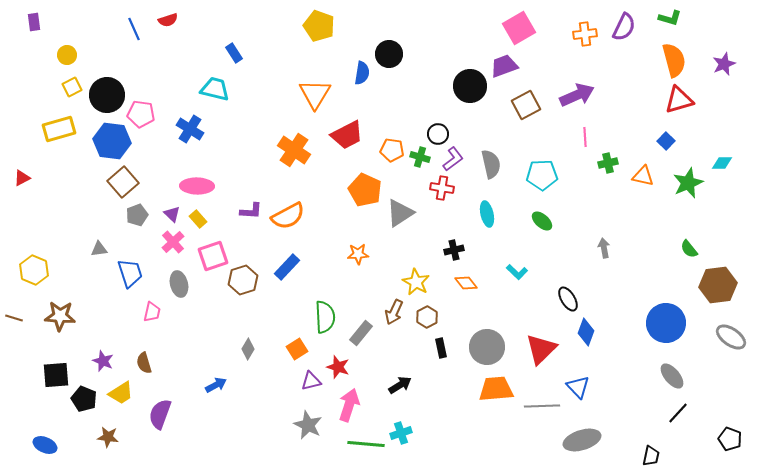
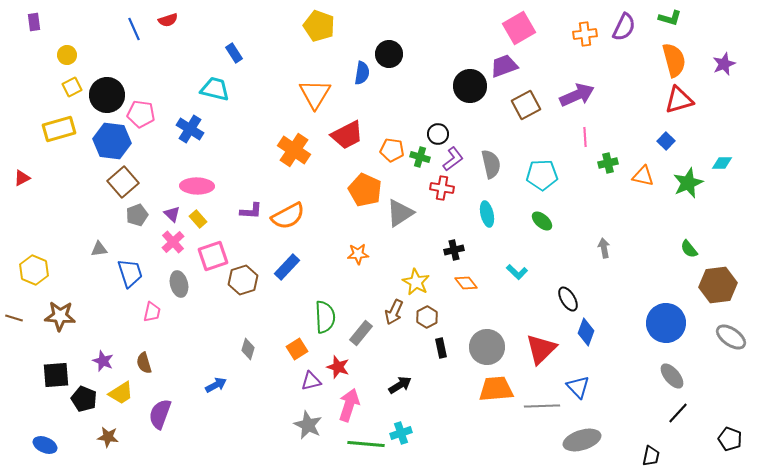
gray diamond at (248, 349): rotated 15 degrees counterclockwise
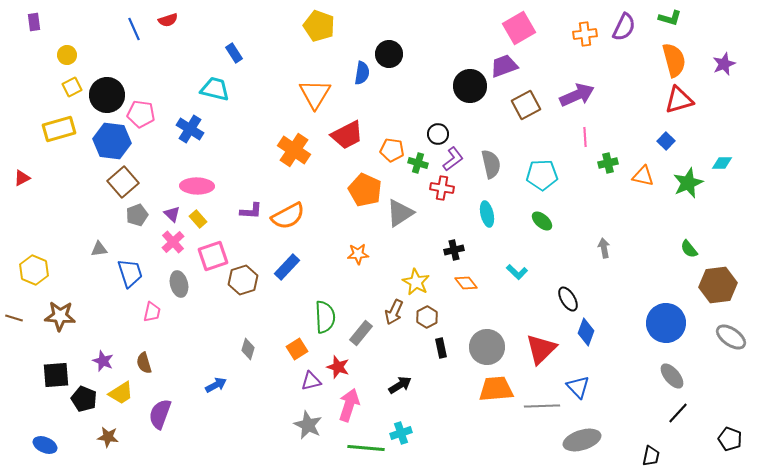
green cross at (420, 157): moved 2 px left, 6 px down
green line at (366, 444): moved 4 px down
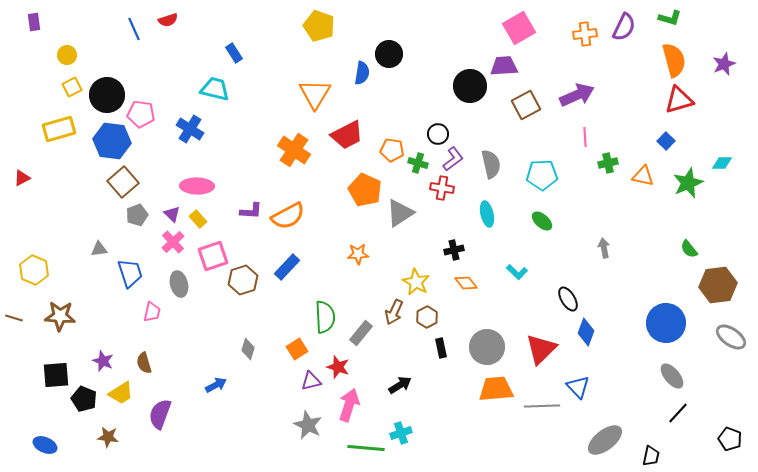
purple trapezoid at (504, 66): rotated 16 degrees clockwise
gray ellipse at (582, 440): moved 23 px right; rotated 21 degrees counterclockwise
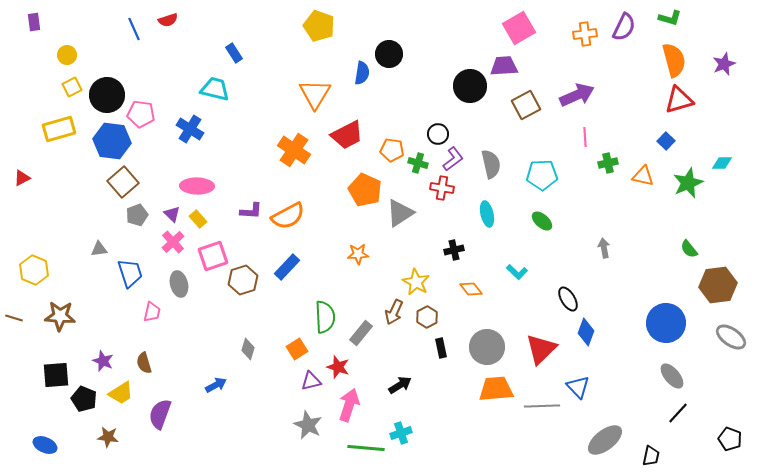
orange diamond at (466, 283): moved 5 px right, 6 px down
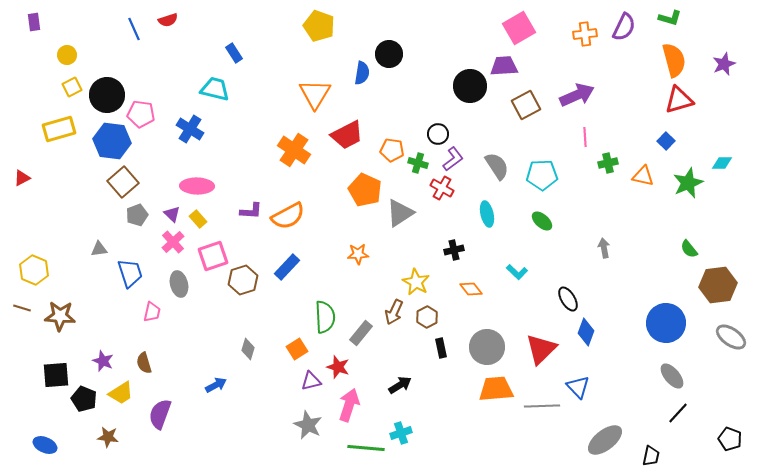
gray semicircle at (491, 164): moved 6 px right, 2 px down; rotated 20 degrees counterclockwise
red cross at (442, 188): rotated 20 degrees clockwise
brown line at (14, 318): moved 8 px right, 10 px up
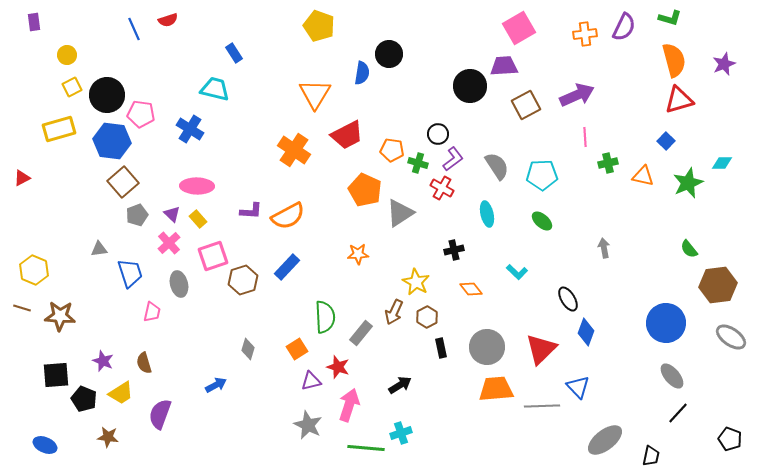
pink cross at (173, 242): moved 4 px left, 1 px down
